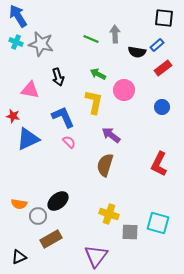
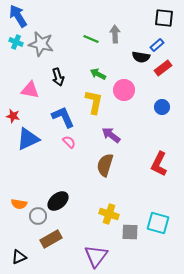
black semicircle: moved 4 px right, 5 px down
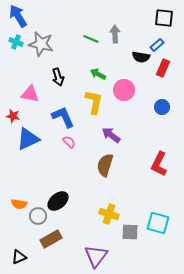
red rectangle: rotated 30 degrees counterclockwise
pink triangle: moved 4 px down
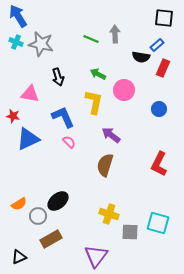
blue circle: moved 3 px left, 2 px down
orange semicircle: rotated 42 degrees counterclockwise
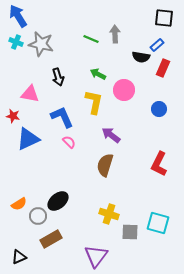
blue L-shape: moved 1 px left
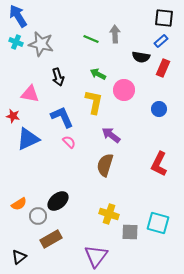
blue rectangle: moved 4 px right, 4 px up
black triangle: rotated 14 degrees counterclockwise
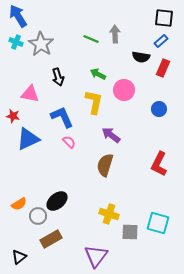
gray star: rotated 20 degrees clockwise
black ellipse: moved 1 px left
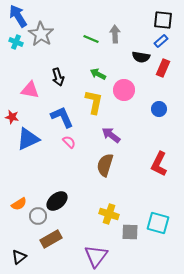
black square: moved 1 px left, 2 px down
gray star: moved 10 px up
pink triangle: moved 4 px up
red star: moved 1 px left, 1 px down
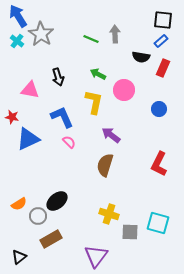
cyan cross: moved 1 px right, 1 px up; rotated 16 degrees clockwise
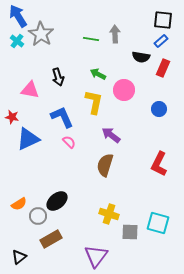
green line: rotated 14 degrees counterclockwise
